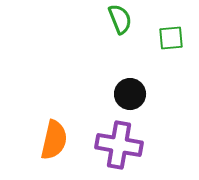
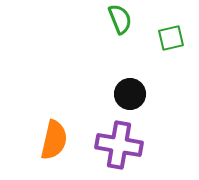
green square: rotated 8 degrees counterclockwise
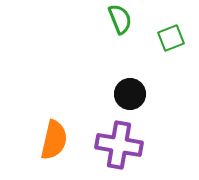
green square: rotated 8 degrees counterclockwise
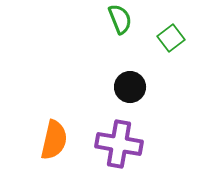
green square: rotated 16 degrees counterclockwise
black circle: moved 7 px up
purple cross: moved 1 px up
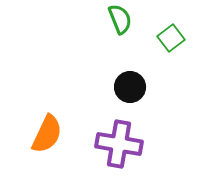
orange semicircle: moved 7 px left, 6 px up; rotated 12 degrees clockwise
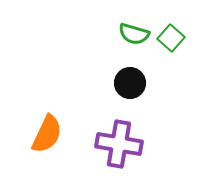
green semicircle: moved 14 px right, 15 px down; rotated 128 degrees clockwise
green square: rotated 12 degrees counterclockwise
black circle: moved 4 px up
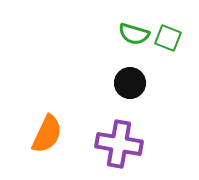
green square: moved 3 px left; rotated 20 degrees counterclockwise
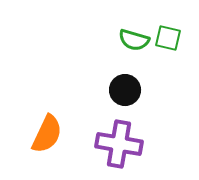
green semicircle: moved 6 px down
green square: rotated 8 degrees counterclockwise
black circle: moved 5 px left, 7 px down
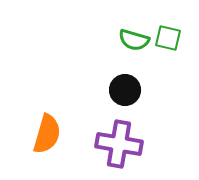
orange semicircle: rotated 9 degrees counterclockwise
